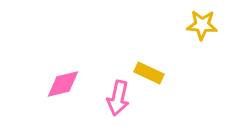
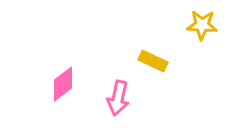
yellow rectangle: moved 4 px right, 12 px up
pink diamond: rotated 24 degrees counterclockwise
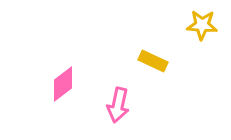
pink arrow: moved 7 px down
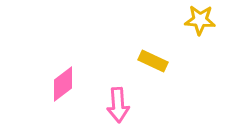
yellow star: moved 2 px left, 5 px up
pink arrow: rotated 16 degrees counterclockwise
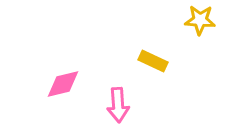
pink diamond: rotated 24 degrees clockwise
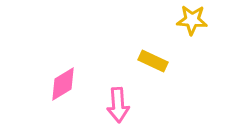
yellow star: moved 8 px left
pink diamond: rotated 18 degrees counterclockwise
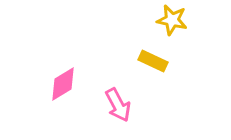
yellow star: moved 20 px left; rotated 8 degrees clockwise
pink arrow: rotated 24 degrees counterclockwise
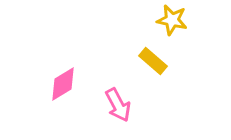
yellow rectangle: rotated 16 degrees clockwise
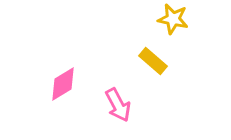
yellow star: moved 1 px right, 1 px up
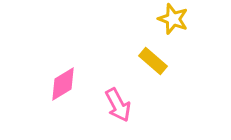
yellow star: rotated 8 degrees clockwise
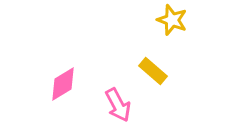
yellow star: moved 1 px left, 1 px down
yellow rectangle: moved 10 px down
